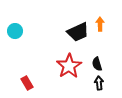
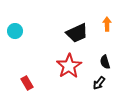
orange arrow: moved 7 px right
black trapezoid: moved 1 px left, 1 px down
black semicircle: moved 8 px right, 2 px up
black arrow: rotated 136 degrees counterclockwise
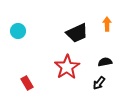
cyan circle: moved 3 px right
black semicircle: rotated 96 degrees clockwise
red star: moved 2 px left, 1 px down
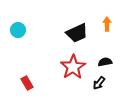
cyan circle: moved 1 px up
red star: moved 6 px right
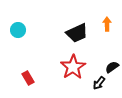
black semicircle: moved 7 px right, 5 px down; rotated 24 degrees counterclockwise
red rectangle: moved 1 px right, 5 px up
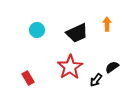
cyan circle: moved 19 px right
red star: moved 3 px left
black arrow: moved 3 px left, 3 px up
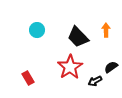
orange arrow: moved 1 px left, 6 px down
black trapezoid: moved 1 px right, 4 px down; rotated 70 degrees clockwise
black semicircle: moved 1 px left
black arrow: moved 1 px left, 1 px down; rotated 24 degrees clockwise
